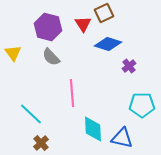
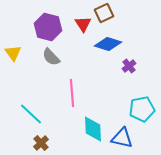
cyan pentagon: moved 4 px down; rotated 10 degrees counterclockwise
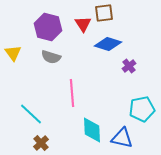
brown square: rotated 18 degrees clockwise
gray semicircle: rotated 30 degrees counterclockwise
cyan diamond: moved 1 px left, 1 px down
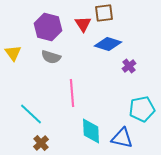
cyan diamond: moved 1 px left, 1 px down
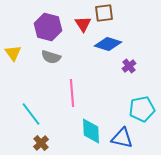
cyan line: rotated 10 degrees clockwise
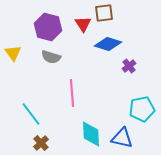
cyan diamond: moved 3 px down
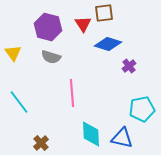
cyan line: moved 12 px left, 12 px up
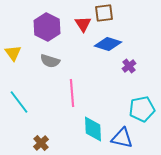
purple hexagon: moved 1 px left; rotated 12 degrees clockwise
gray semicircle: moved 1 px left, 4 px down
cyan diamond: moved 2 px right, 5 px up
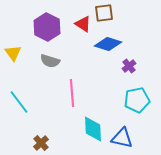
red triangle: rotated 24 degrees counterclockwise
cyan pentagon: moved 5 px left, 9 px up
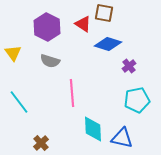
brown square: rotated 18 degrees clockwise
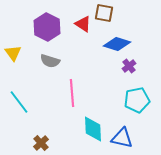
blue diamond: moved 9 px right
